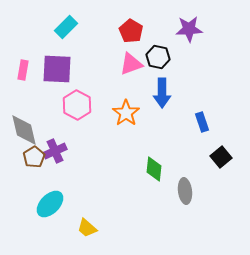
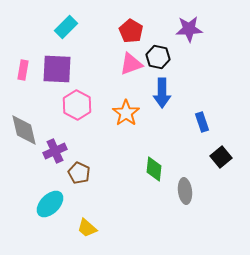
brown pentagon: moved 45 px right, 16 px down; rotated 15 degrees counterclockwise
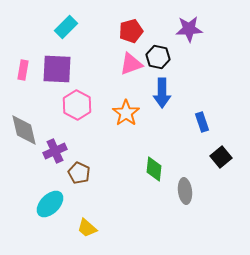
red pentagon: rotated 25 degrees clockwise
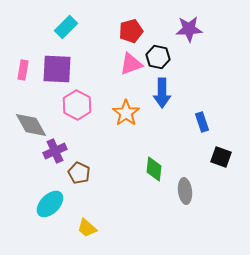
gray diamond: moved 7 px right, 5 px up; rotated 16 degrees counterclockwise
black square: rotated 30 degrees counterclockwise
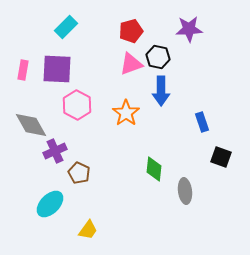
blue arrow: moved 1 px left, 2 px up
yellow trapezoid: moved 1 px right, 2 px down; rotated 95 degrees counterclockwise
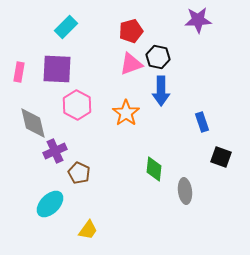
purple star: moved 9 px right, 9 px up
pink rectangle: moved 4 px left, 2 px down
gray diamond: moved 2 px right, 2 px up; rotated 16 degrees clockwise
